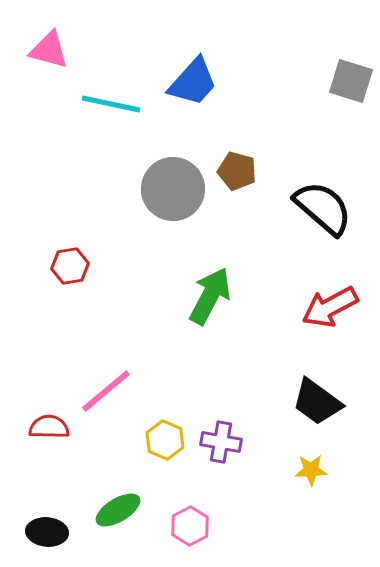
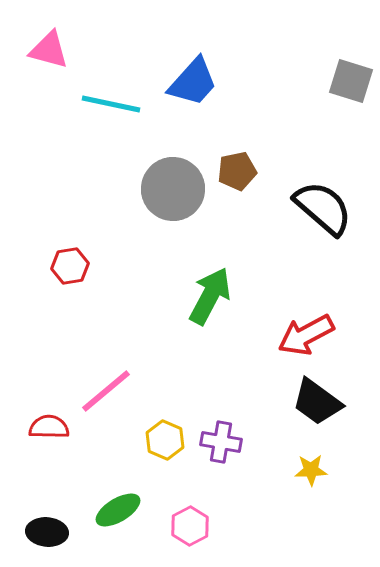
brown pentagon: rotated 27 degrees counterclockwise
red arrow: moved 24 px left, 28 px down
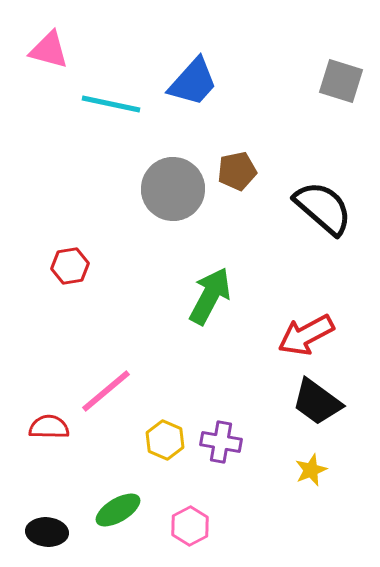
gray square: moved 10 px left
yellow star: rotated 20 degrees counterclockwise
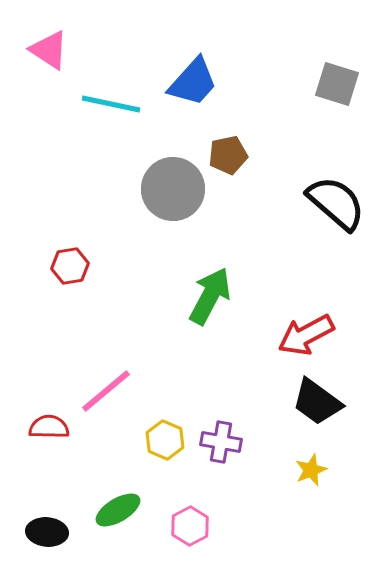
pink triangle: rotated 18 degrees clockwise
gray square: moved 4 px left, 3 px down
brown pentagon: moved 9 px left, 16 px up
black semicircle: moved 13 px right, 5 px up
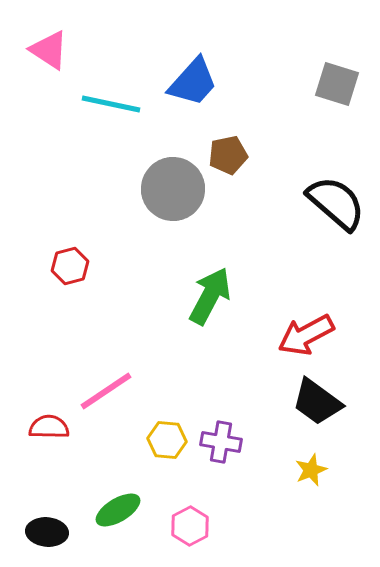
red hexagon: rotated 6 degrees counterclockwise
pink line: rotated 6 degrees clockwise
yellow hexagon: moved 2 px right; rotated 18 degrees counterclockwise
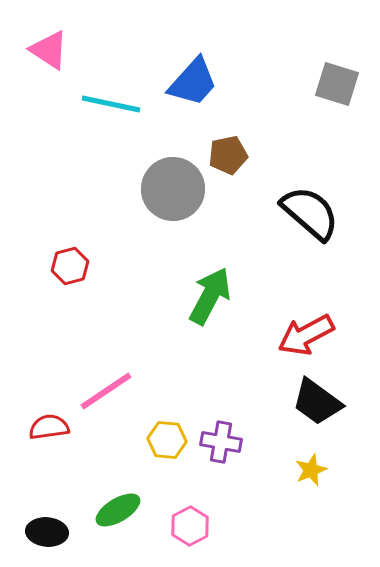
black semicircle: moved 26 px left, 10 px down
red semicircle: rotated 9 degrees counterclockwise
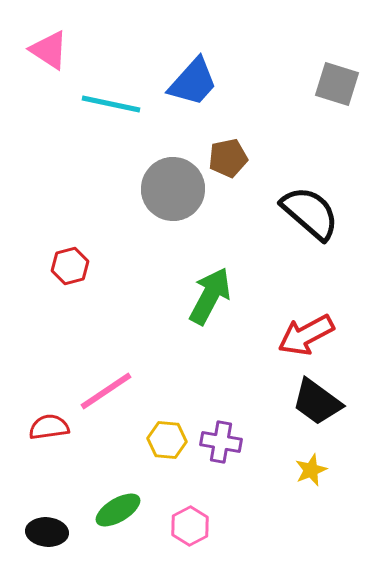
brown pentagon: moved 3 px down
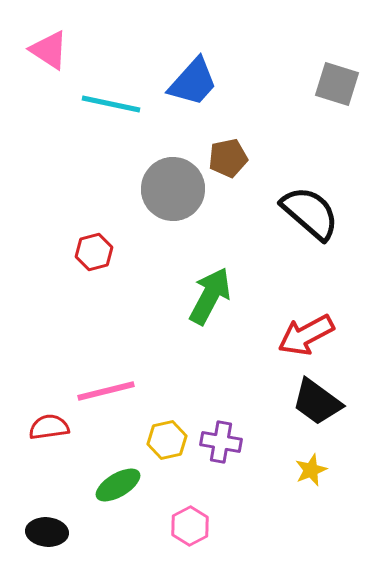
red hexagon: moved 24 px right, 14 px up
pink line: rotated 20 degrees clockwise
yellow hexagon: rotated 18 degrees counterclockwise
green ellipse: moved 25 px up
